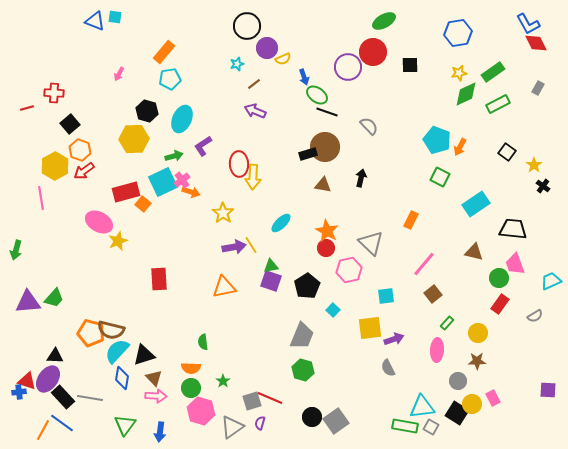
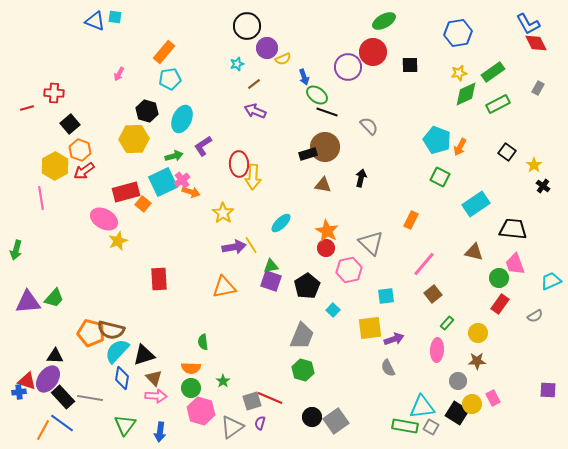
pink ellipse at (99, 222): moved 5 px right, 3 px up
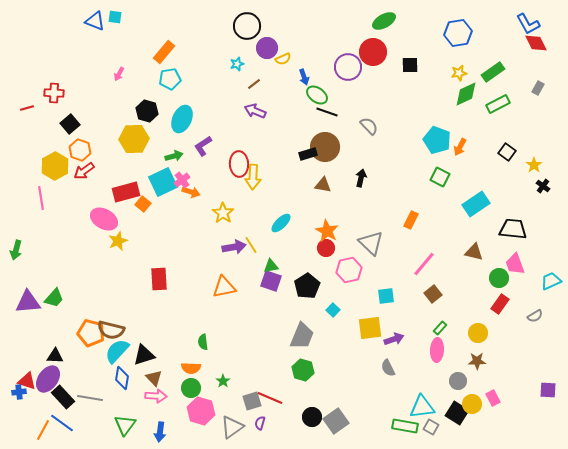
green rectangle at (447, 323): moved 7 px left, 5 px down
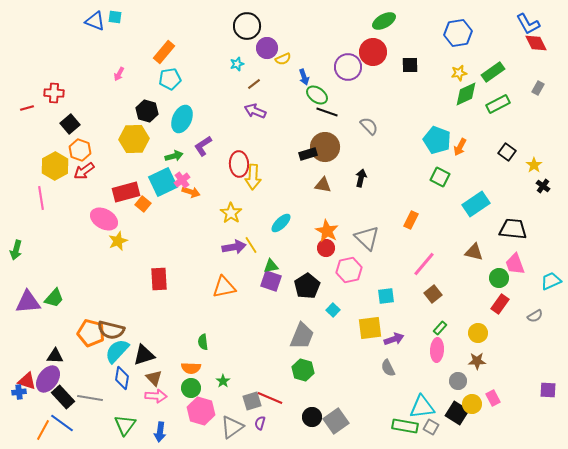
yellow star at (223, 213): moved 8 px right
gray triangle at (371, 243): moved 4 px left, 5 px up
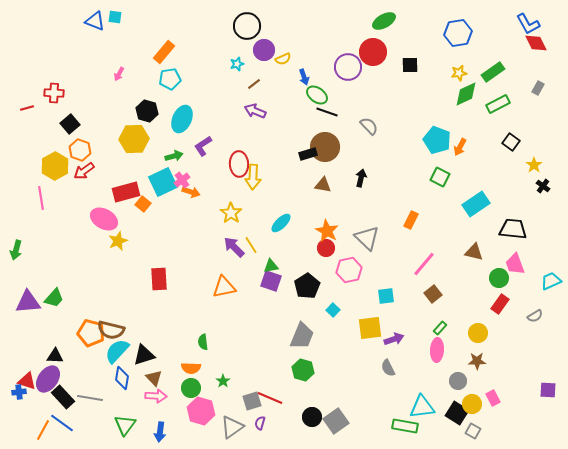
purple circle at (267, 48): moved 3 px left, 2 px down
black square at (507, 152): moved 4 px right, 10 px up
purple arrow at (234, 247): rotated 125 degrees counterclockwise
gray square at (431, 427): moved 42 px right, 4 px down
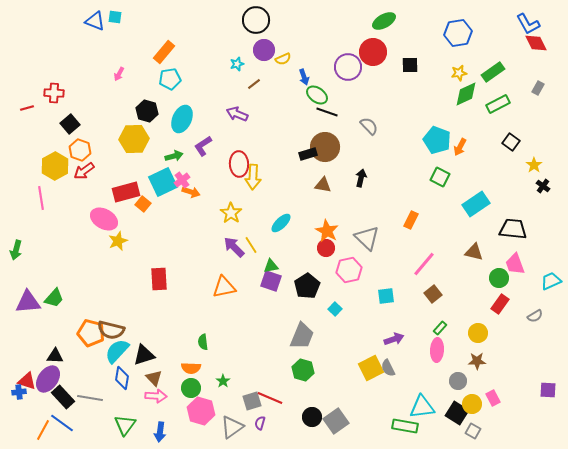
black circle at (247, 26): moved 9 px right, 6 px up
purple arrow at (255, 111): moved 18 px left, 3 px down
cyan square at (333, 310): moved 2 px right, 1 px up
yellow square at (370, 328): moved 1 px right, 40 px down; rotated 20 degrees counterclockwise
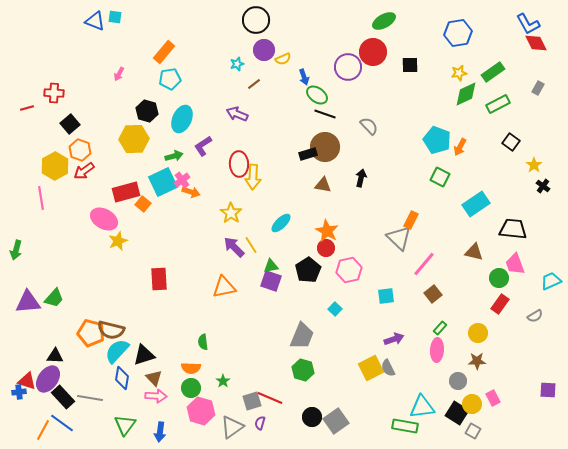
black line at (327, 112): moved 2 px left, 2 px down
gray triangle at (367, 238): moved 32 px right
black pentagon at (307, 286): moved 1 px right, 16 px up
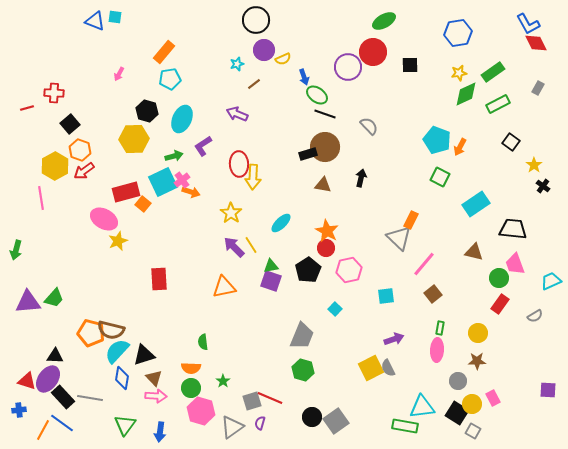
green rectangle at (440, 328): rotated 32 degrees counterclockwise
blue cross at (19, 392): moved 18 px down
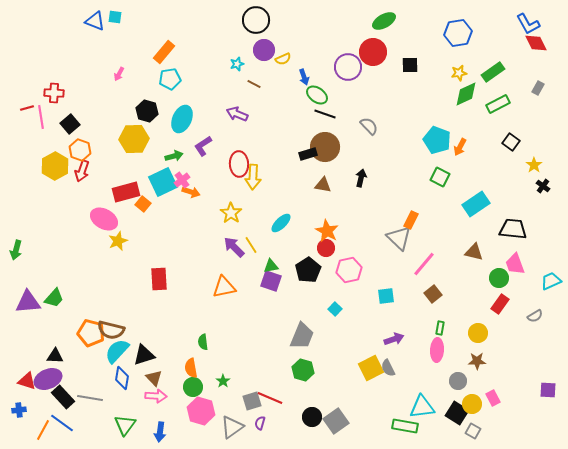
brown line at (254, 84): rotated 64 degrees clockwise
red arrow at (84, 171): moved 2 px left; rotated 35 degrees counterclockwise
pink line at (41, 198): moved 81 px up
orange semicircle at (191, 368): rotated 78 degrees clockwise
purple ellipse at (48, 379): rotated 32 degrees clockwise
green circle at (191, 388): moved 2 px right, 1 px up
